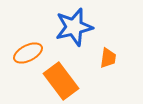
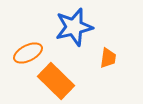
orange rectangle: moved 5 px left; rotated 9 degrees counterclockwise
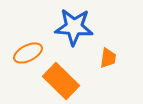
blue star: rotated 18 degrees clockwise
orange rectangle: moved 5 px right
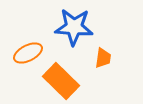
orange trapezoid: moved 5 px left
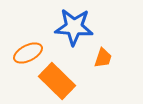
orange trapezoid: rotated 10 degrees clockwise
orange rectangle: moved 4 px left
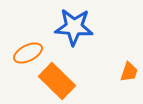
orange trapezoid: moved 26 px right, 14 px down
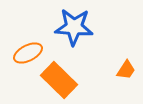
orange trapezoid: moved 3 px left, 2 px up; rotated 15 degrees clockwise
orange rectangle: moved 2 px right, 1 px up
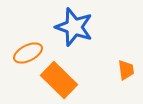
blue star: rotated 15 degrees clockwise
orange trapezoid: rotated 40 degrees counterclockwise
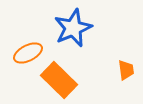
blue star: moved 1 px left, 1 px down; rotated 30 degrees clockwise
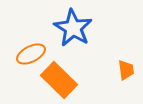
blue star: rotated 18 degrees counterclockwise
orange ellipse: moved 3 px right, 1 px down
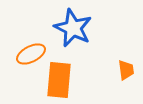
blue star: rotated 6 degrees counterclockwise
orange rectangle: rotated 51 degrees clockwise
